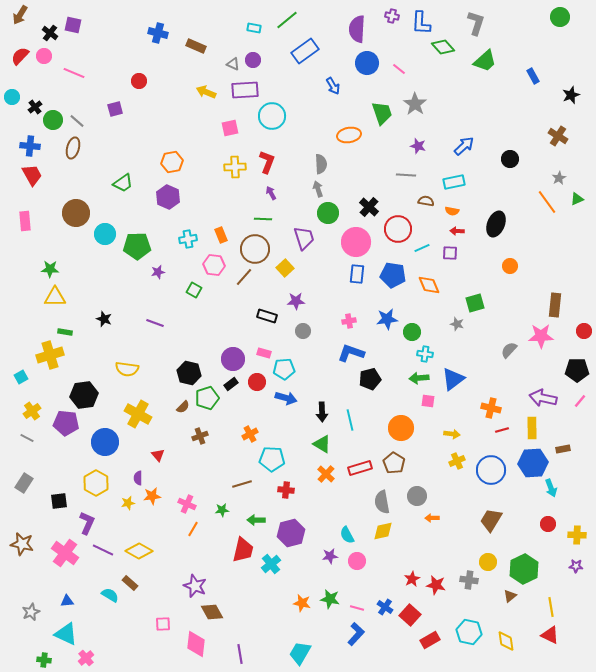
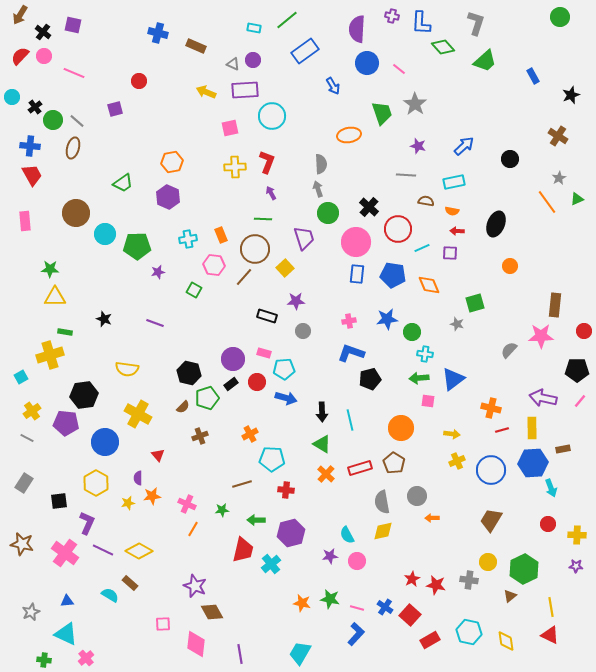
black cross at (50, 33): moved 7 px left, 1 px up
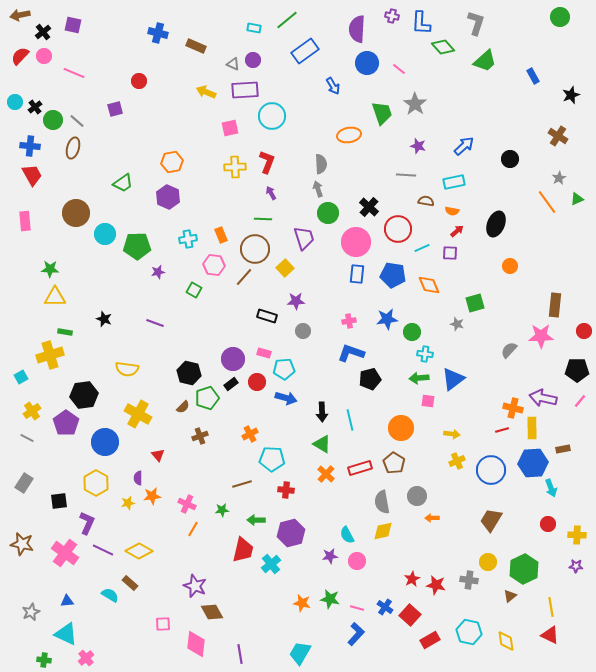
brown arrow at (20, 15): rotated 48 degrees clockwise
black cross at (43, 32): rotated 14 degrees clockwise
cyan circle at (12, 97): moved 3 px right, 5 px down
red arrow at (457, 231): rotated 136 degrees clockwise
orange cross at (491, 408): moved 22 px right
purple pentagon at (66, 423): rotated 30 degrees clockwise
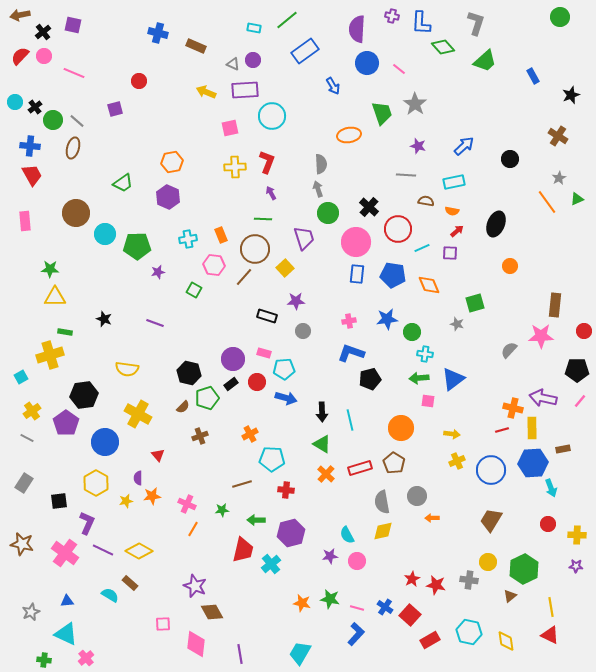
yellow star at (128, 503): moved 2 px left, 2 px up
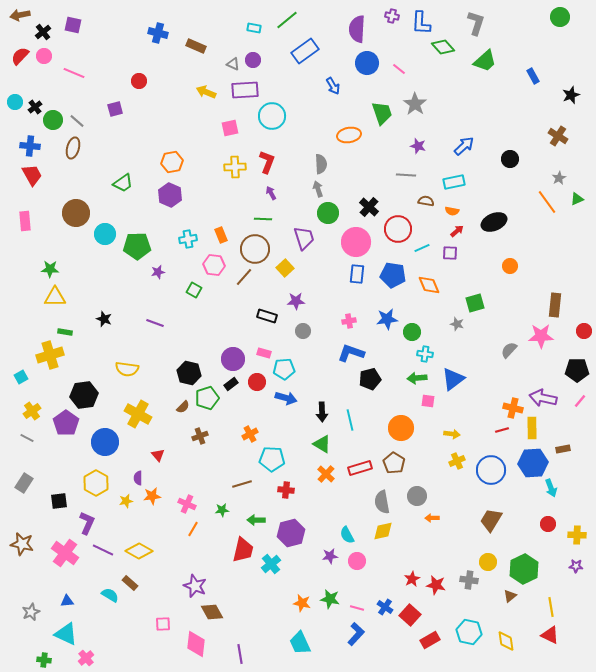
purple hexagon at (168, 197): moved 2 px right, 2 px up
black ellipse at (496, 224): moved 2 px left, 2 px up; rotated 45 degrees clockwise
green arrow at (419, 378): moved 2 px left
cyan trapezoid at (300, 653): moved 10 px up; rotated 55 degrees counterclockwise
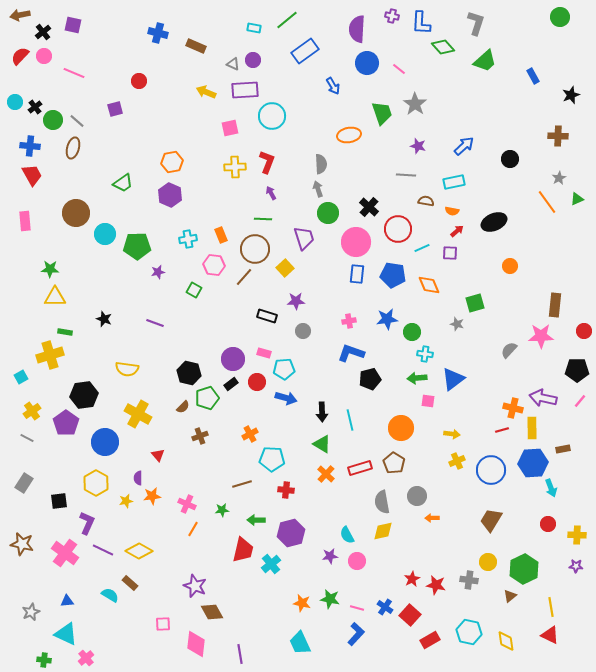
brown cross at (558, 136): rotated 30 degrees counterclockwise
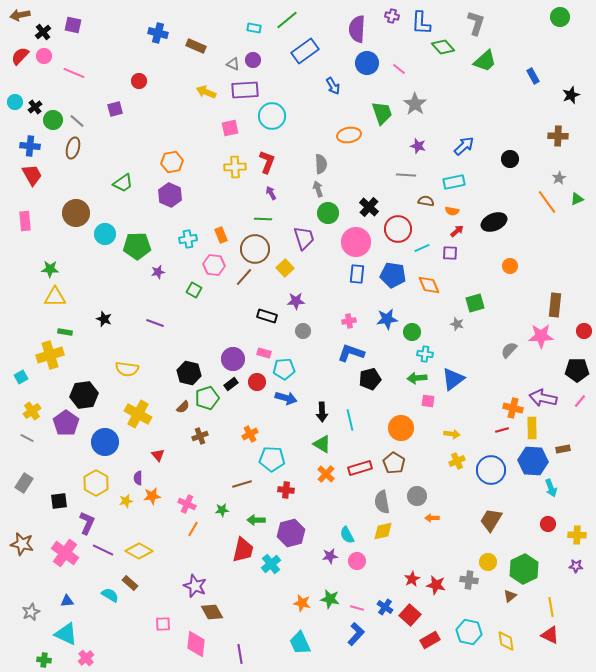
blue hexagon at (533, 463): moved 2 px up; rotated 8 degrees clockwise
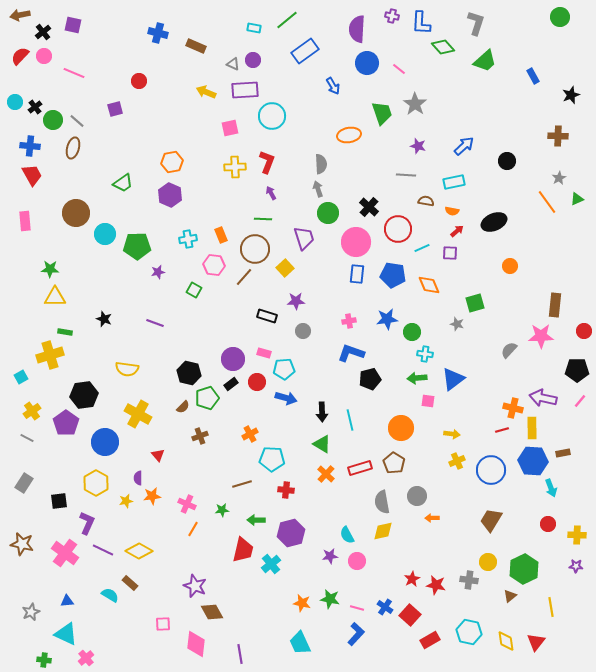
black circle at (510, 159): moved 3 px left, 2 px down
brown rectangle at (563, 449): moved 4 px down
red triangle at (550, 635): moved 14 px left, 7 px down; rotated 42 degrees clockwise
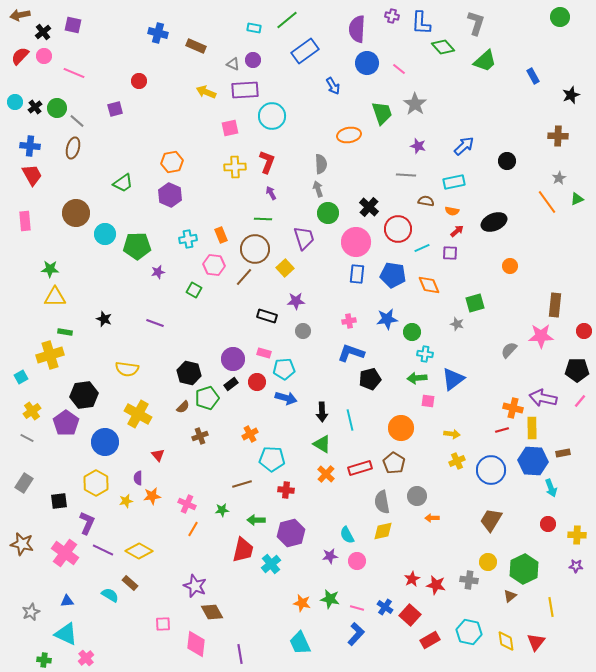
green circle at (53, 120): moved 4 px right, 12 px up
